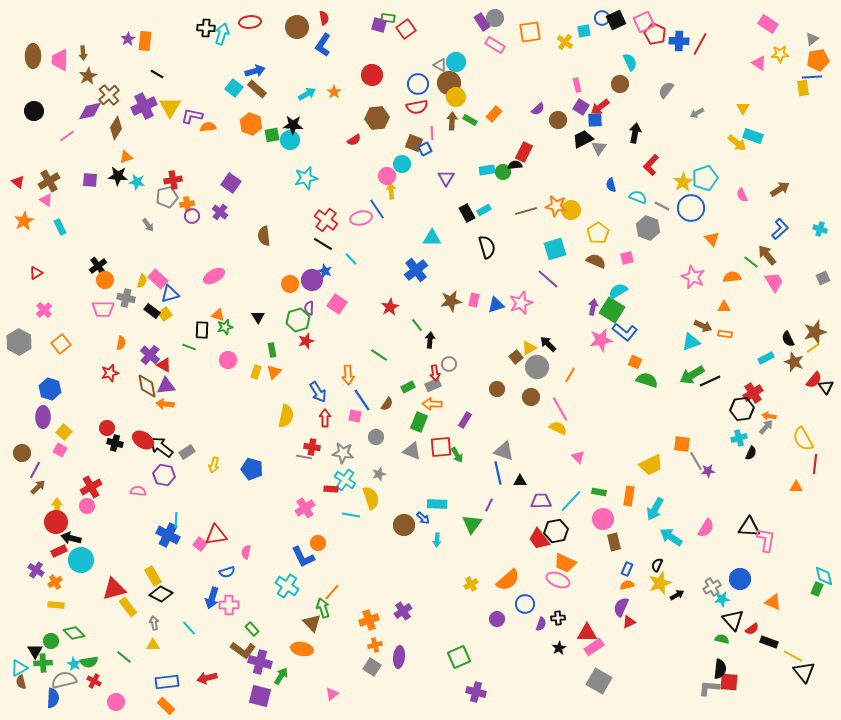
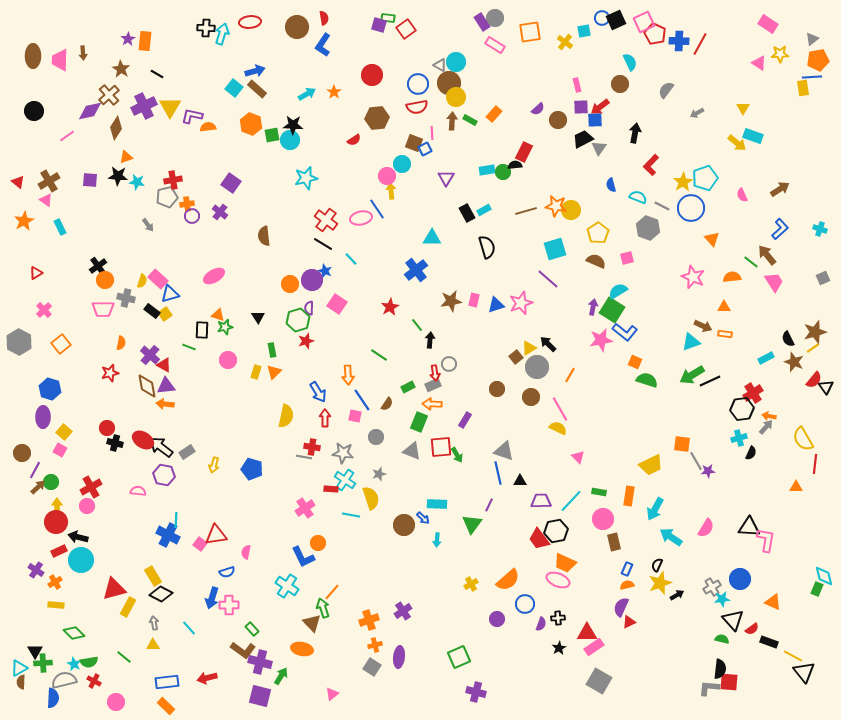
brown star at (88, 76): moved 33 px right, 7 px up; rotated 12 degrees counterclockwise
purple square at (581, 107): rotated 35 degrees counterclockwise
black arrow at (71, 538): moved 7 px right, 1 px up
yellow rectangle at (128, 607): rotated 66 degrees clockwise
green circle at (51, 641): moved 159 px up
brown semicircle at (21, 682): rotated 16 degrees clockwise
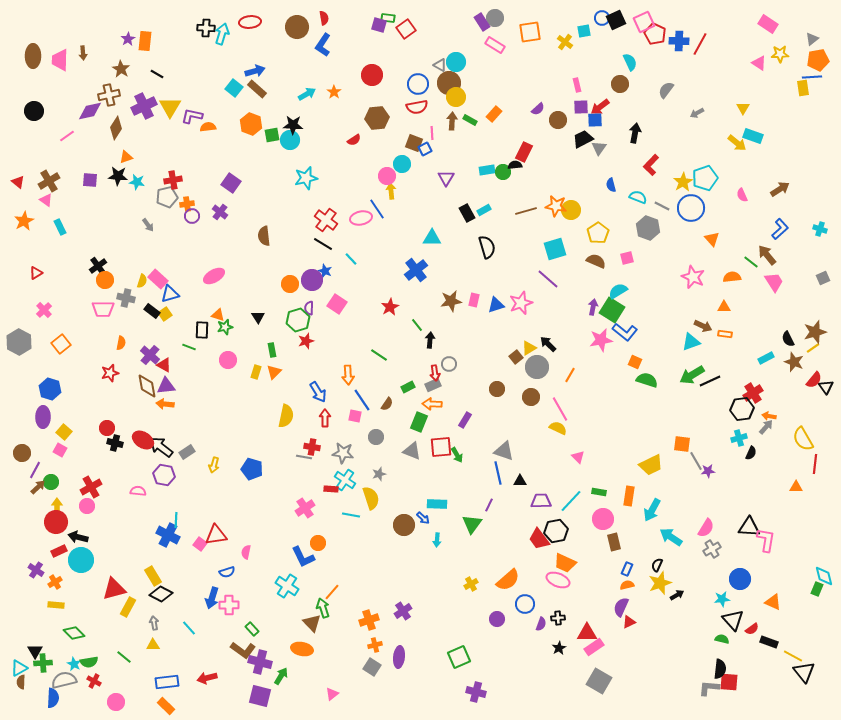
brown cross at (109, 95): rotated 30 degrees clockwise
cyan arrow at (655, 509): moved 3 px left, 1 px down
gray cross at (712, 587): moved 38 px up
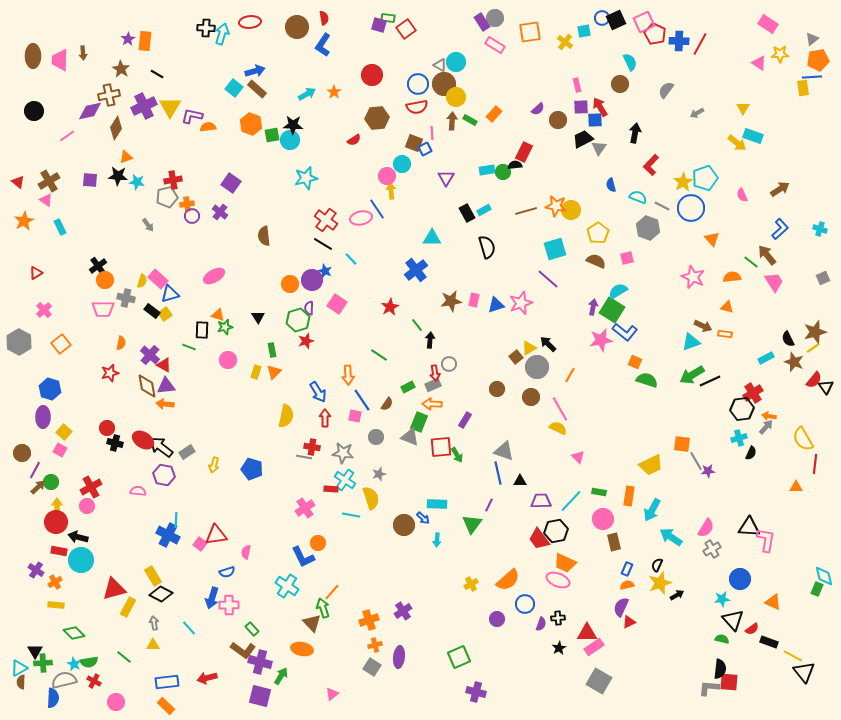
brown circle at (449, 83): moved 5 px left, 1 px down
red arrow at (600, 107): rotated 96 degrees clockwise
orange triangle at (724, 307): moved 3 px right; rotated 16 degrees clockwise
gray triangle at (412, 451): moved 2 px left, 14 px up
red rectangle at (59, 551): rotated 35 degrees clockwise
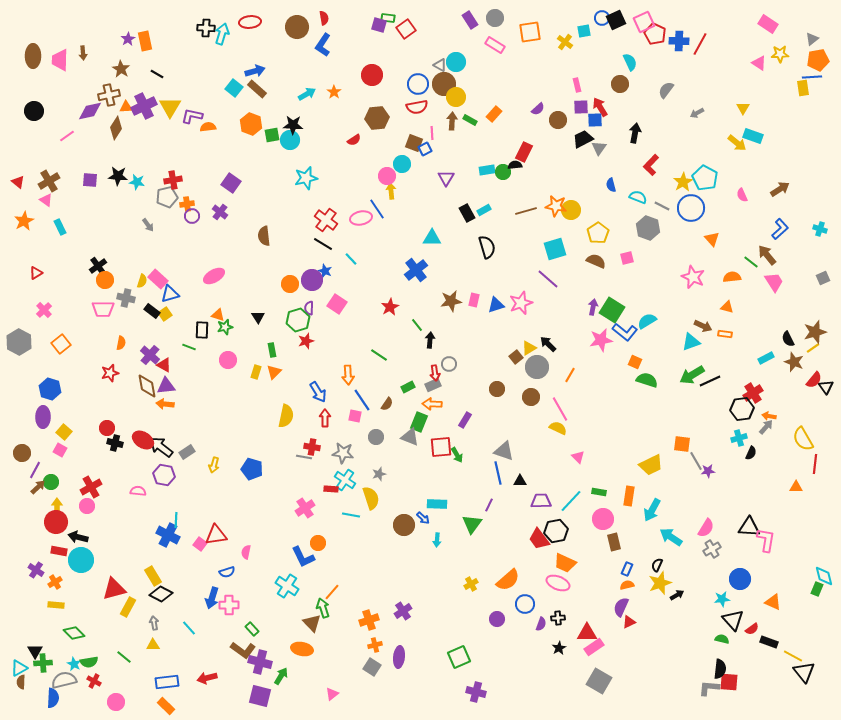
purple rectangle at (482, 22): moved 12 px left, 2 px up
orange rectangle at (145, 41): rotated 18 degrees counterclockwise
orange triangle at (126, 157): moved 50 px up; rotated 16 degrees clockwise
cyan pentagon at (705, 178): rotated 25 degrees counterclockwise
cyan semicircle at (618, 291): moved 29 px right, 30 px down
pink ellipse at (558, 580): moved 3 px down
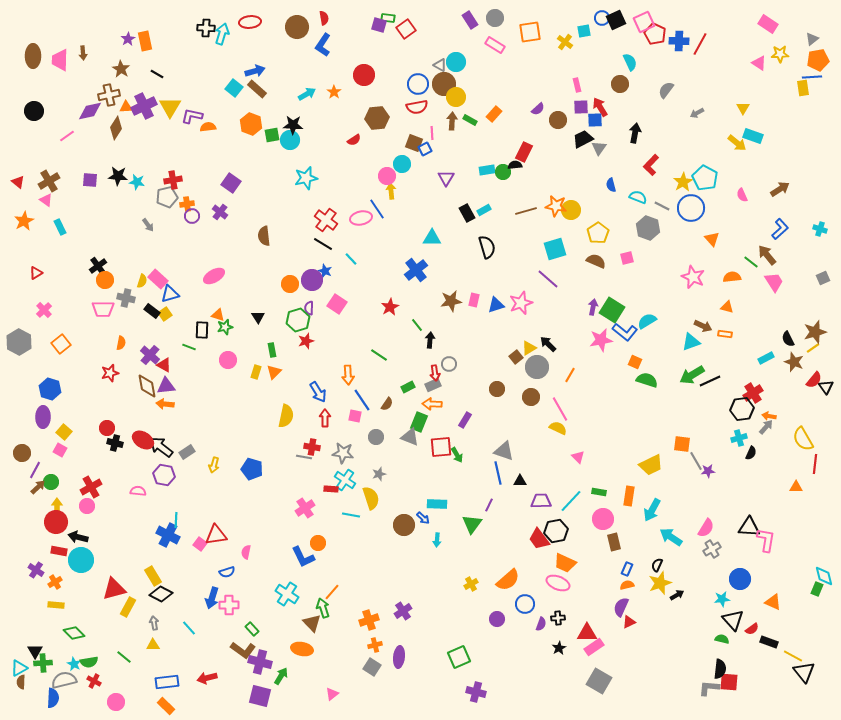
red circle at (372, 75): moved 8 px left
cyan cross at (287, 586): moved 8 px down
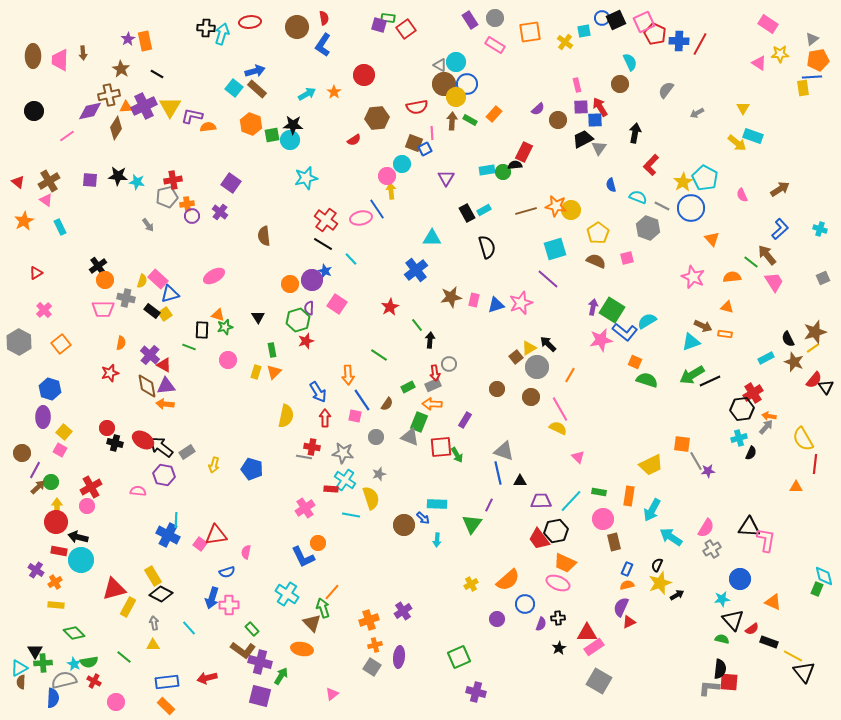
blue circle at (418, 84): moved 49 px right
brown star at (451, 301): moved 4 px up
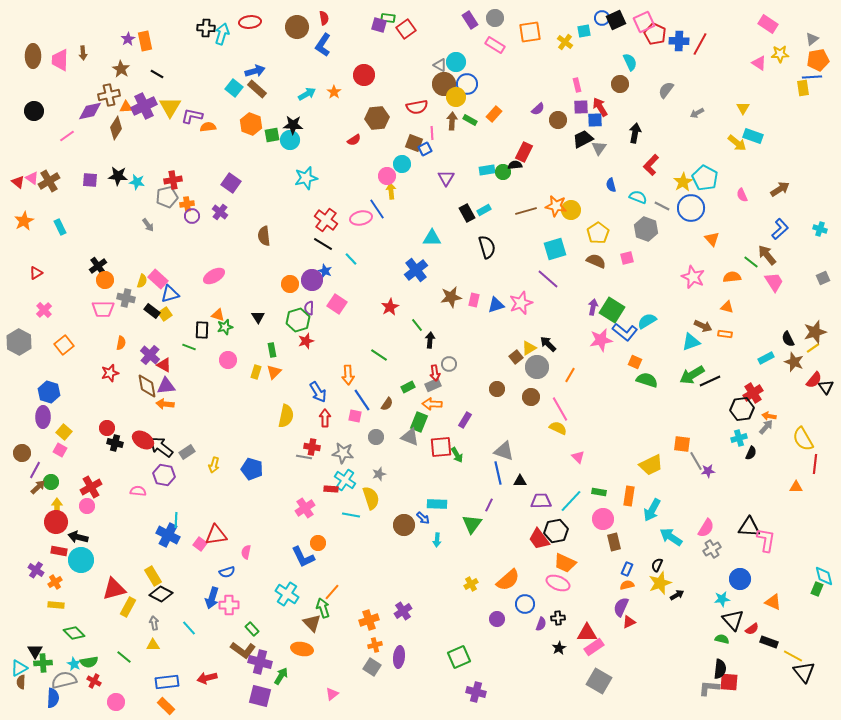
pink triangle at (46, 200): moved 14 px left, 22 px up
gray hexagon at (648, 228): moved 2 px left, 1 px down
orange square at (61, 344): moved 3 px right, 1 px down
blue hexagon at (50, 389): moved 1 px left, 3 px down
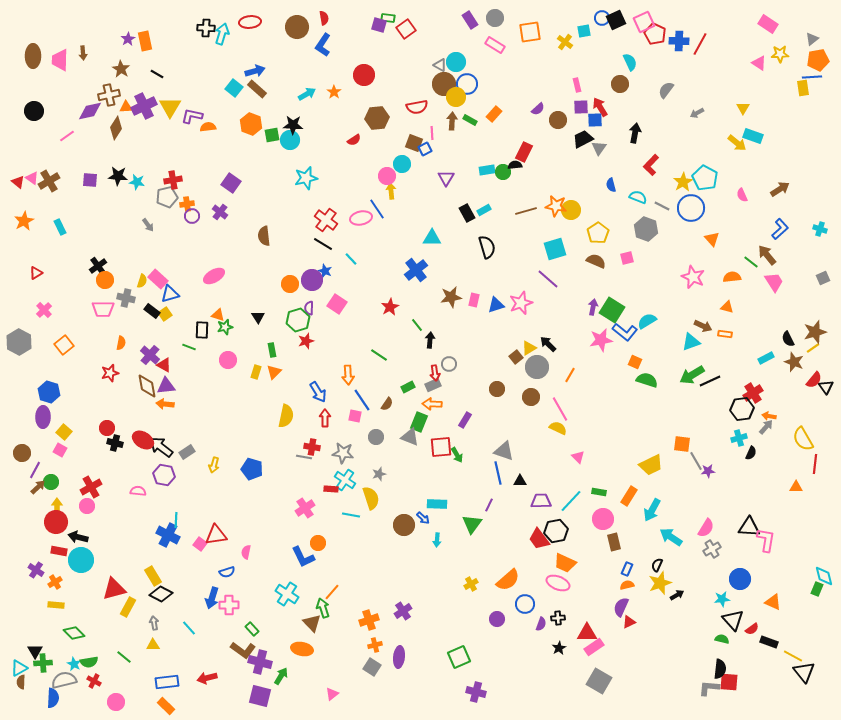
orange rectangle at (629, 496): rotated 24 degrees clockwise
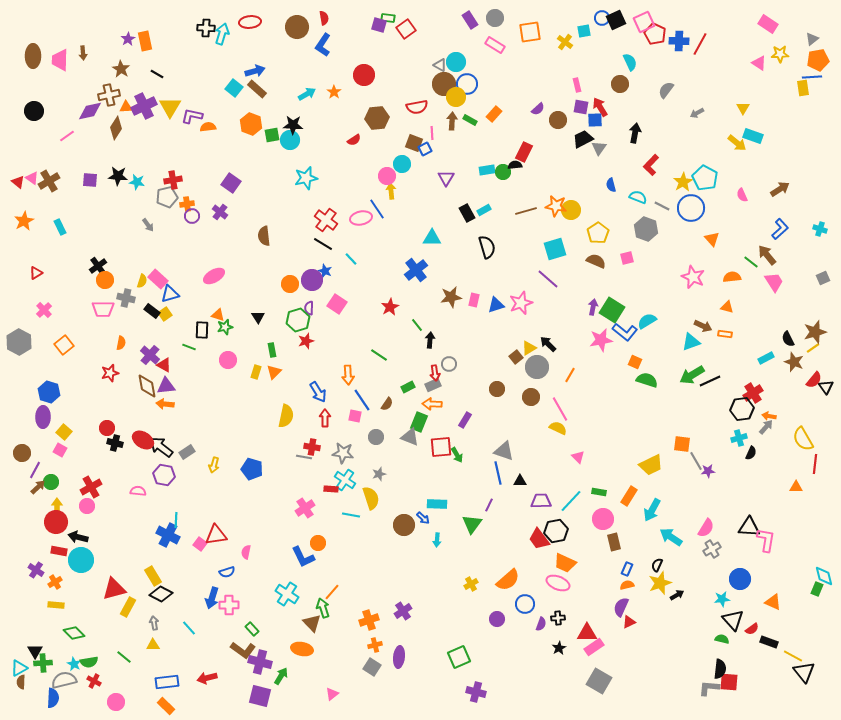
purple square at (581, 107): rotated 14 degrees clockwise
